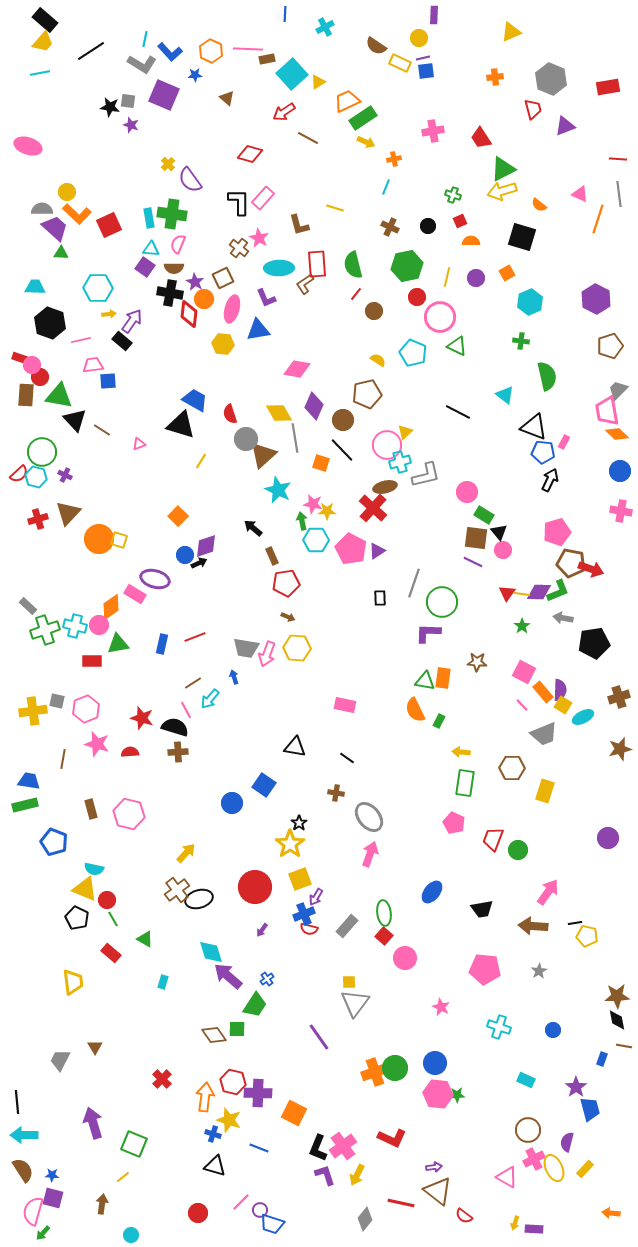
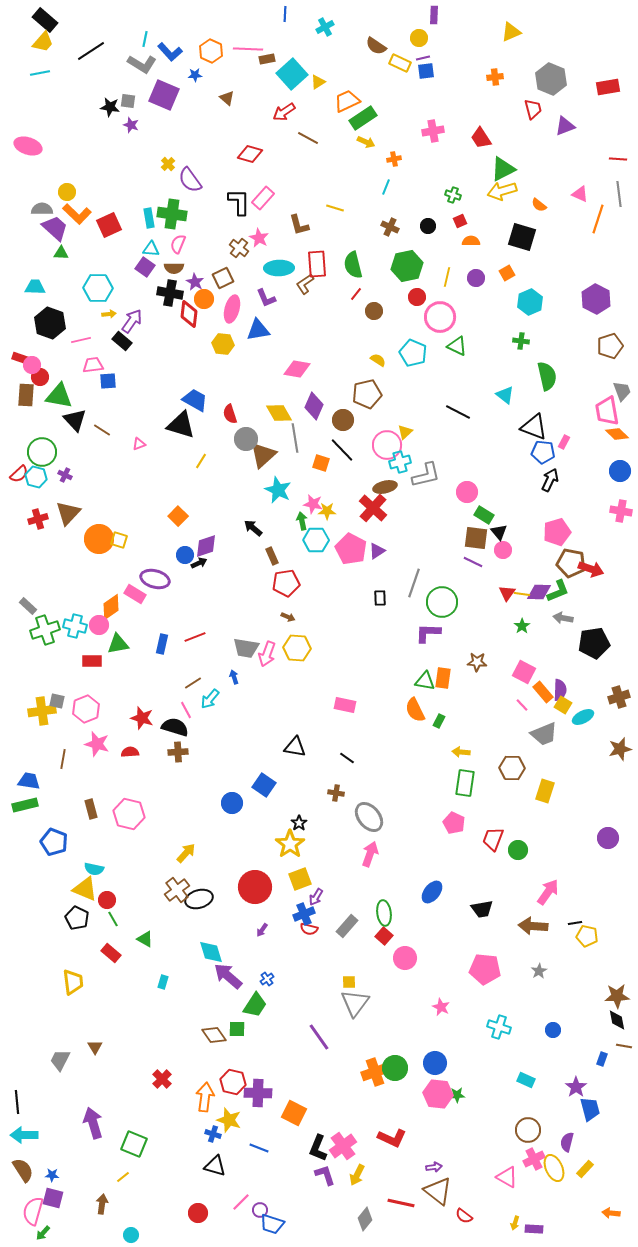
gray trapezoid at (618, 390): moved 4 px right, 1 px down; rotated 115 degrees clockwise
yellow cross at (33, 711): moved 9 px right
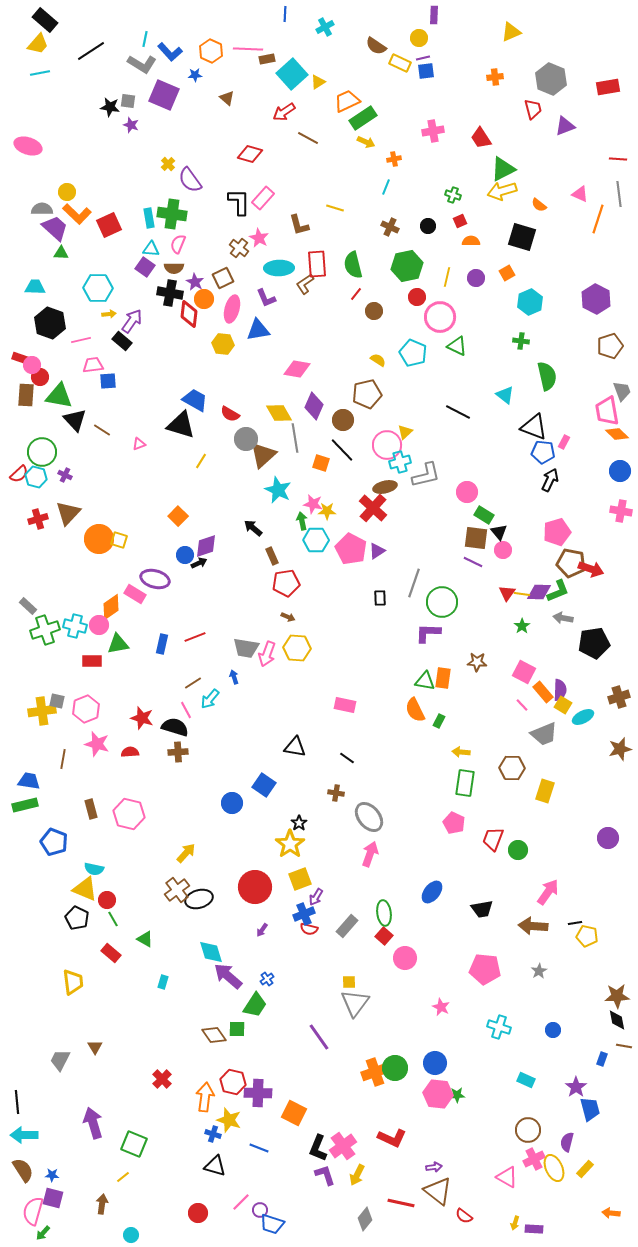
yellow trapezoid at (43, 42): moved 5 px left, 2 px down
red semicircle at (230, 414): rotated 42 degrees counterclockwise
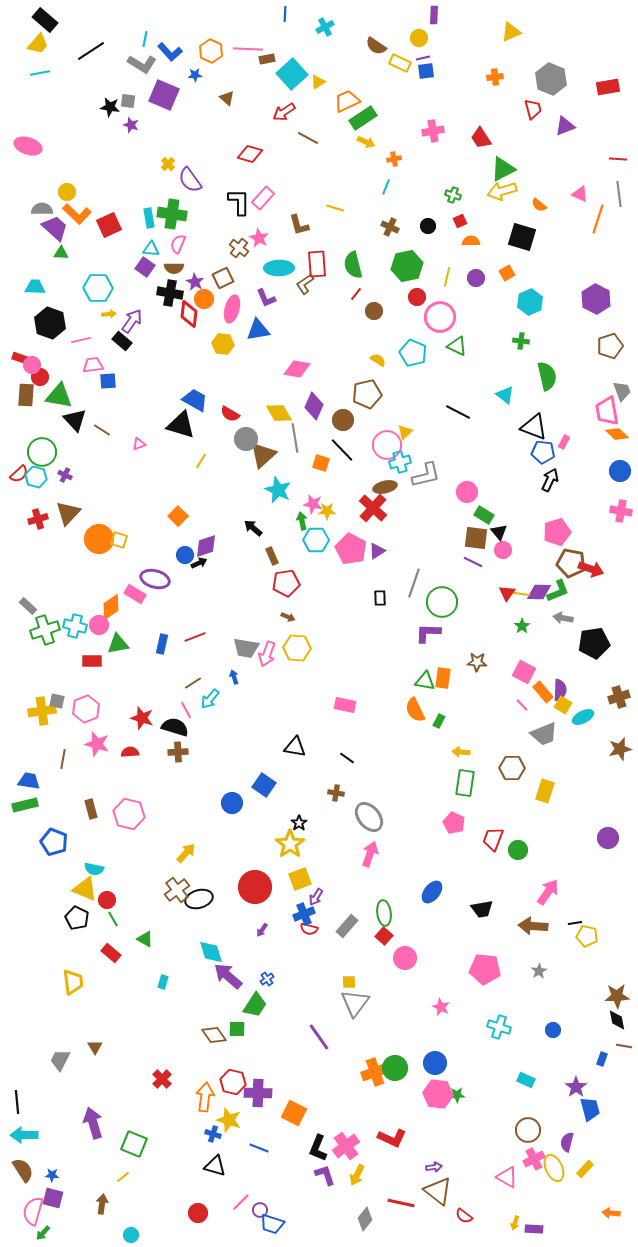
pink cross at (343, 1146): moved 3 px right
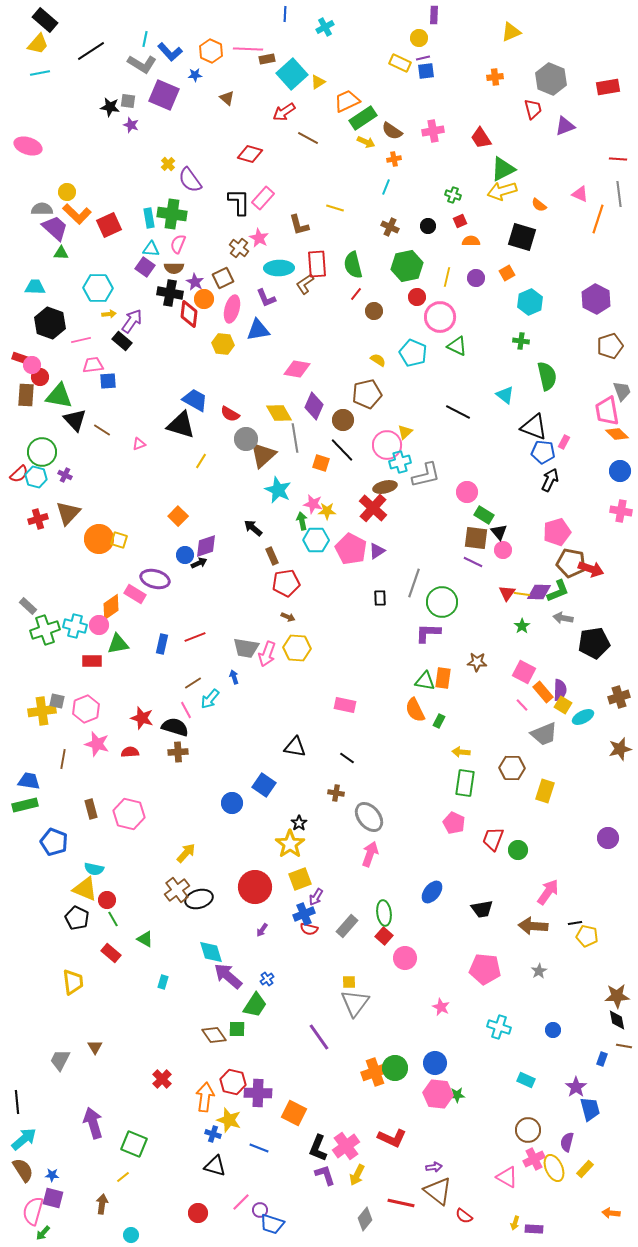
brown semicircle at (376, 46): moved 16 px right, 85 px down
cyan arrow at (24, 1135): moved 4 px down; rotated 140 degrees clockwise
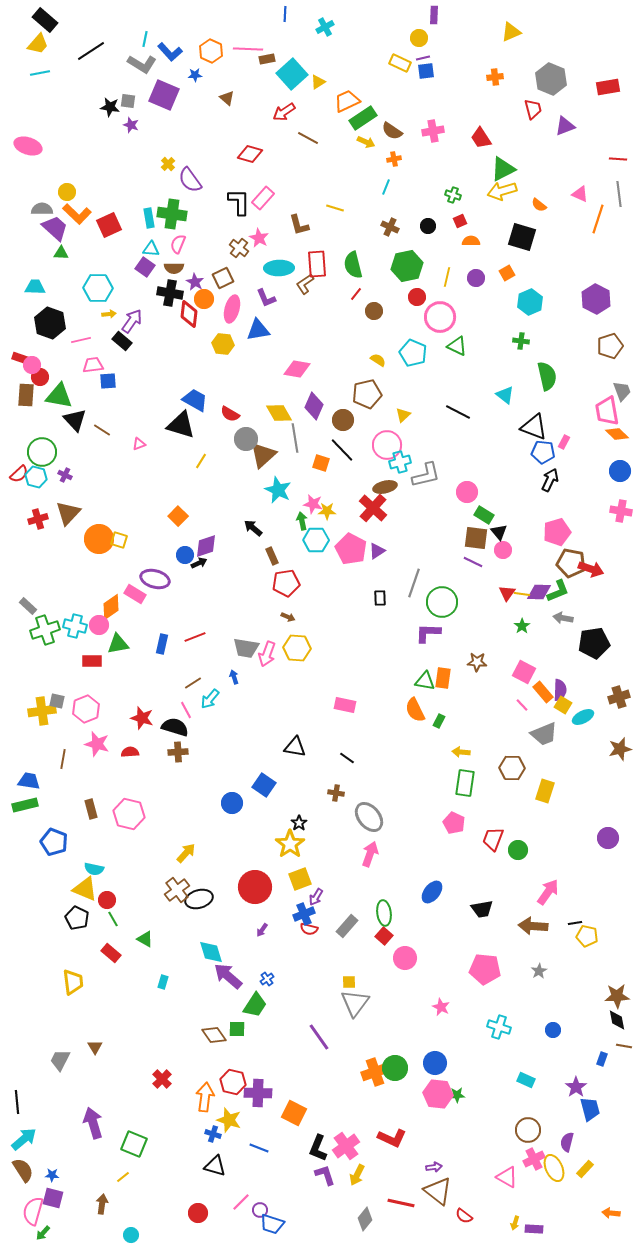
yellow triangle at (405, 432): moved 2 px left, 17 px up
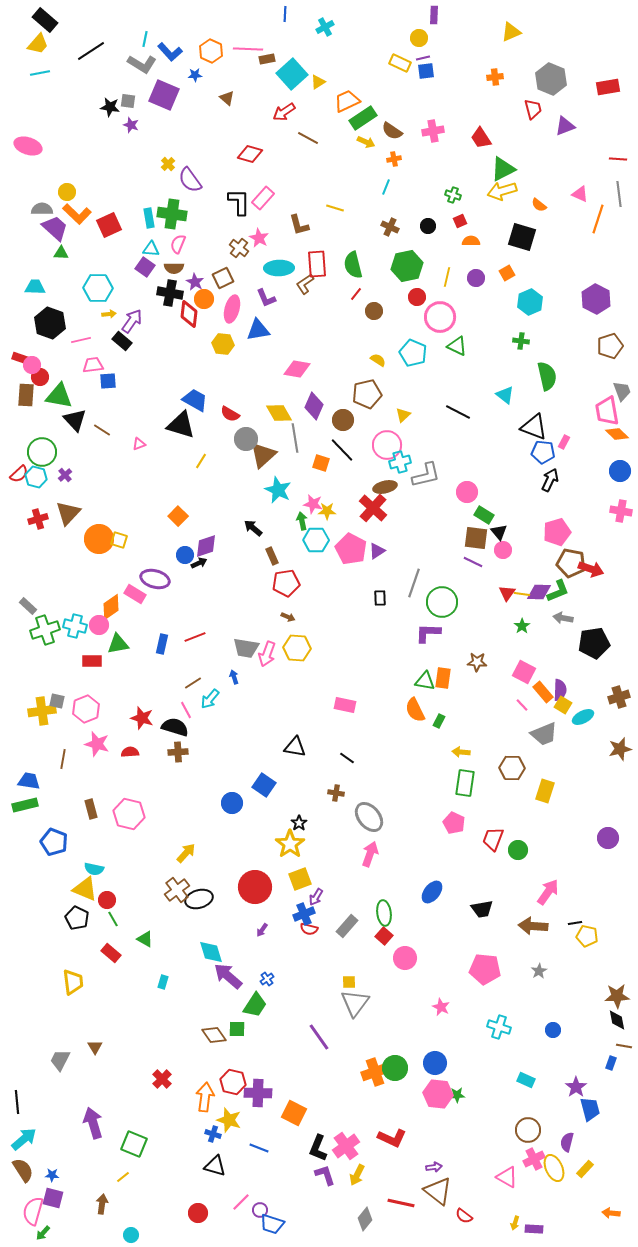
purple cross at (65, 475): rotated 24 degrees clockwise
blue rectangle at (602, 1059): moved 9 px right, 4 px down
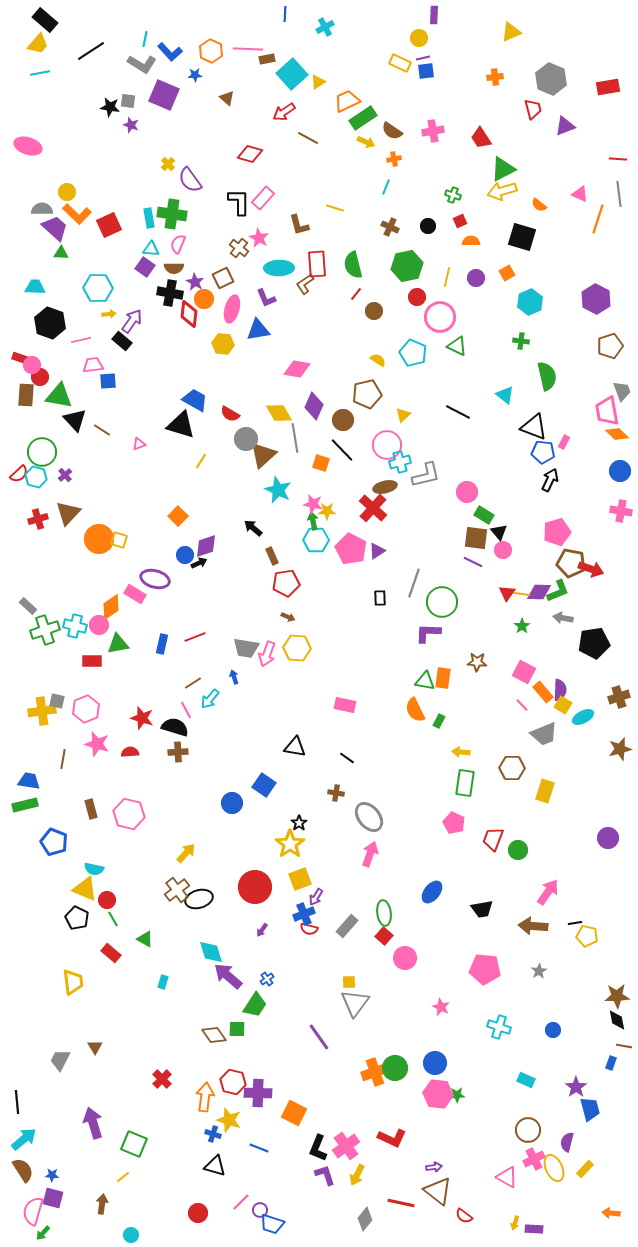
green arrow at (302, 521): moved 11 px right
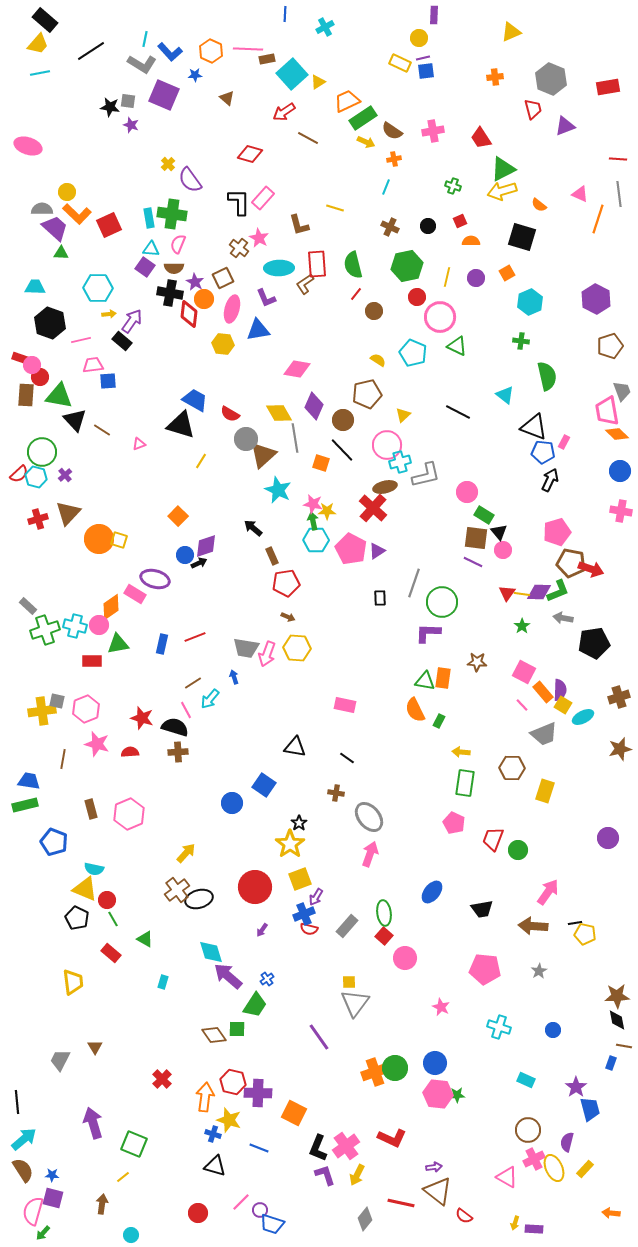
green cross at (453, 195): moved 9 px up
pink hexagon at (129, 814): rotated 24 degrees clockwise
yellow pentagon at (587, 936): moved 2 px left, 2 px up
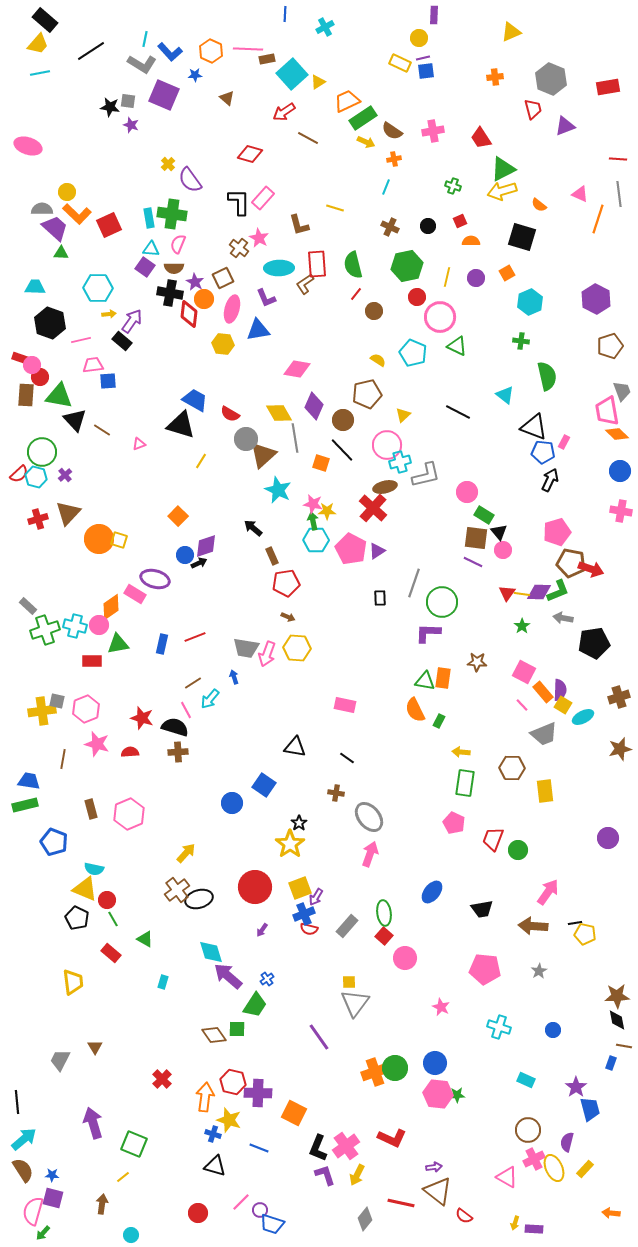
yellow rectangle at (545, 791): rotated 25 degrees counterclockwise
yellow square at (300, 879): moved 9 px down
